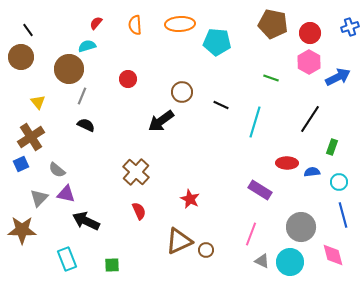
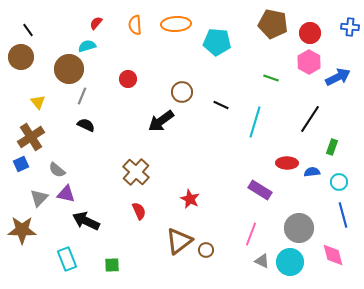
orange ellipse at (180, 24): moved 4 px left
blue cross at (350, 27): rotated 24 degrees clockwise
gray circle at (301, 227): moved 2 px left, 1 px down
brown triangle at (179, 241): rotated 12 degrees counterclockwise
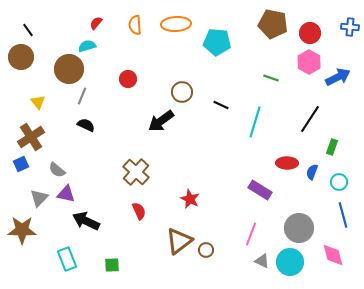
blue semicircle at (312, 172): rotated 63 degrees counterclockwise
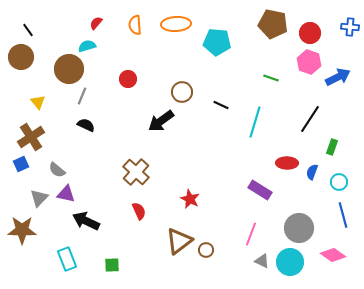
pink hexagon at (309, 62): rotated 10 degrees counterclockwise
pink diamond at (333, 255): rotated 40 degrees counterclockwise
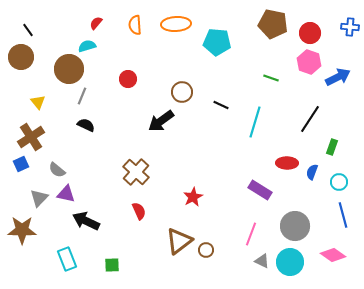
red star at (190, 199): moved 3 px right, 2 px up; rotated 18 degrees clockwise
gray circle at (299, 228): moved 4 px left, 2 px up
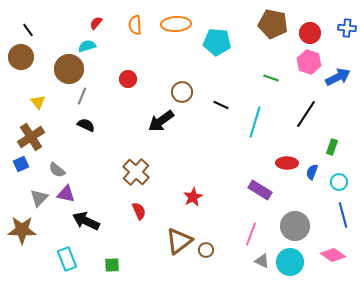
blue cross at (350, 27): moved 3 px left, 1 px down
black line at (310, 119): moved 4 px left, 5 px up
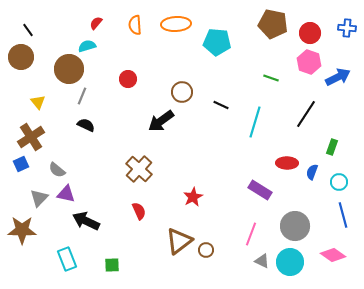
brown cross at (136, 172): moved 3 px right, 3 px up
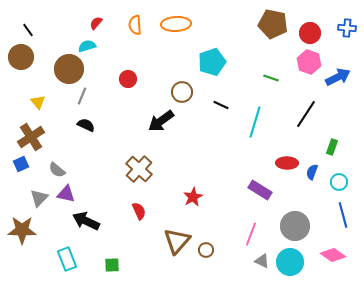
cyan pentagon at (217, 42): moved 5 px left, 20 px down; rotated 24 degrees counterclockwise
brown triangle at (179, 241): moved 2 px left; rotated 12 degrees counterclockwise
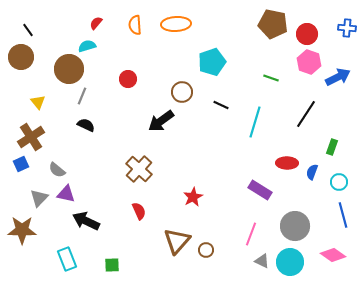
red circle at (310, 33): moved 3 px left, 1 px down
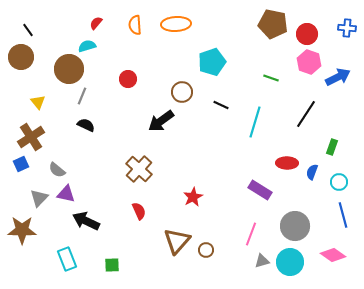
gray triangle at (262, 261): rotated 42 degrees counterclockwise
